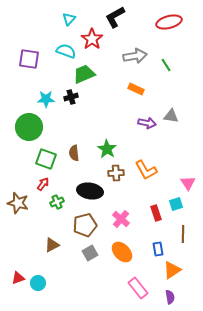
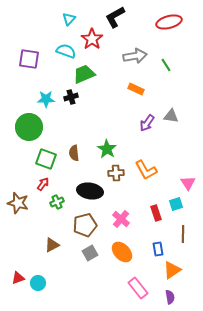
purple arrow: rotated 114 degrees clockwise
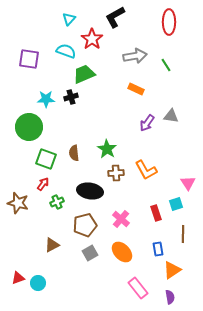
red ellipse: rotated 75 degrees counterclockwise
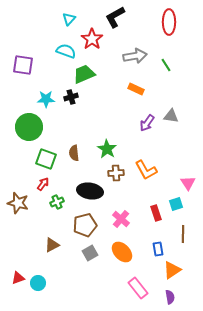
purple square: moved 6 px left, 6 px down
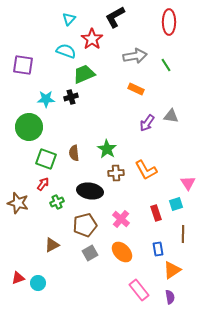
pink rectangle: moved 1 px right, 2 px down
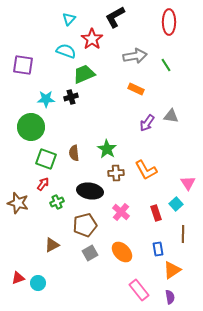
green circle: moved 2 px right
cyan square: rotated 24 degrees counterclockwise
pink cross: moved 7 px up
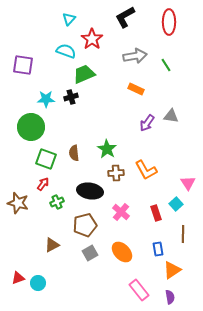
black L-shape: moved 10 px right
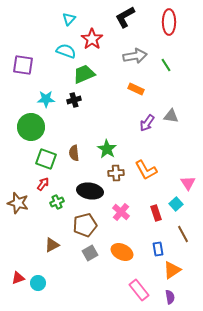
black cross: moved 3 px right, 3 px down
brown line: rotated 30 degrees counterclockwise
orange ellipse: rotated 20 degrees counterclockwise
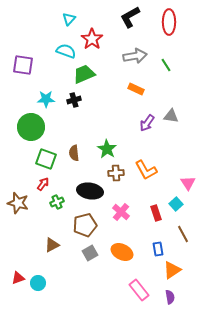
black L-shape: moved 5 px right
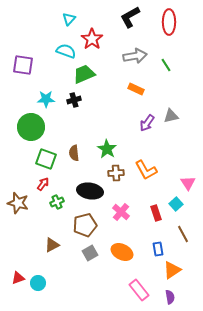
gray triangle: rotated 21 degrees counterclockwise
